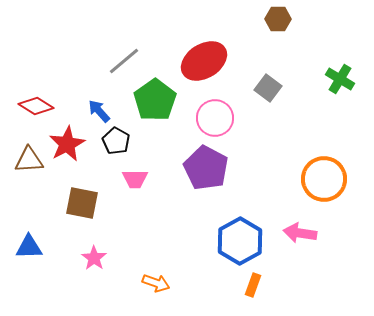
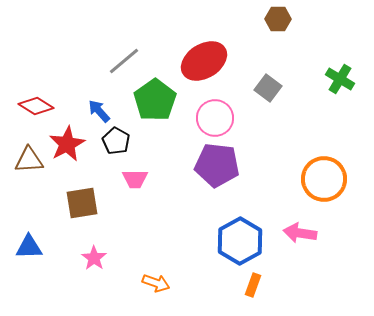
purple pentagon: moved 11 px right, 3 px up; rotated 21 degrees counterclockwise
brown square: rotated 20 degrees counterclockwise
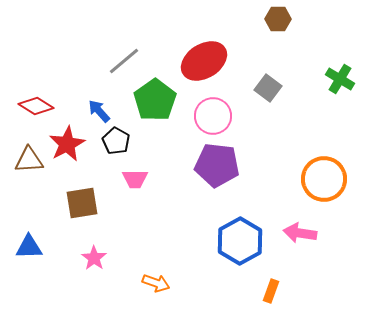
pink circle: moved 2 px left, 2 px up
orange rectangle: moved 18 px right, 6 px down
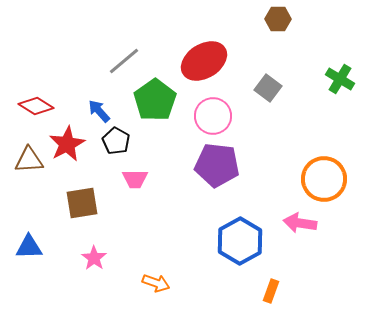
pink arrow: moved 10 px up
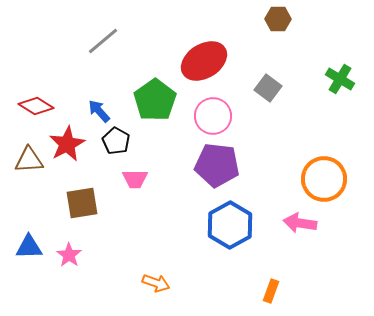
gray line: moved 21 px left, 20 px up
blue hexagon: moved 10 px left, 16 px up
pink star: moved 25 px left, 3 px up
